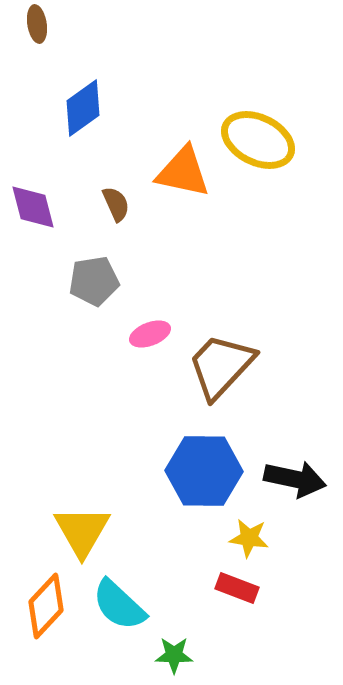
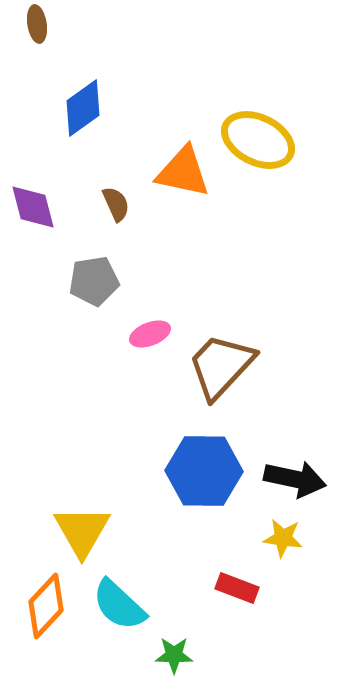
yellow star: moved 34 px right
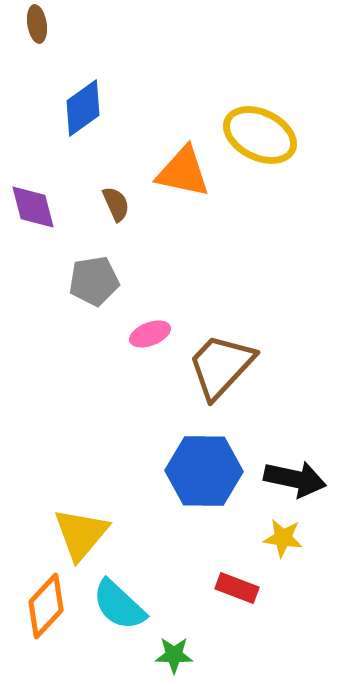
yellow ellipse: moved 2 px right, 5 px up
yellow triangle: moved 1 px left, 3 px down; rotated 10 degrees clockwise
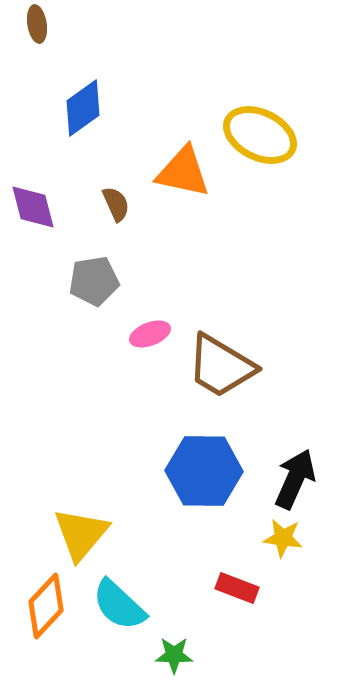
brown trapezoid: rotated 102 degrees counterclockwise
black arrow: rotated 78 degrees counterclockwise
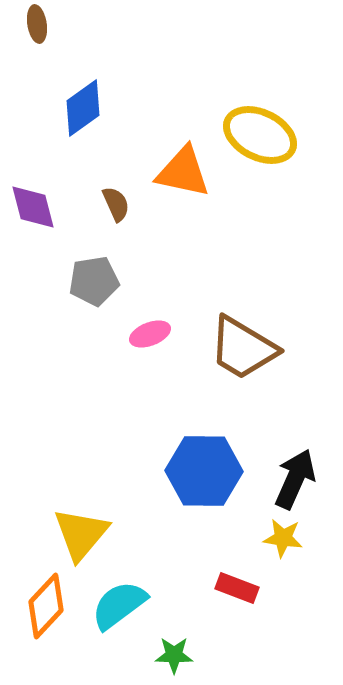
brown trapezoid: moved 22 px right, 18 px up
cyan semicircle: rotated 100 degrees clockwise
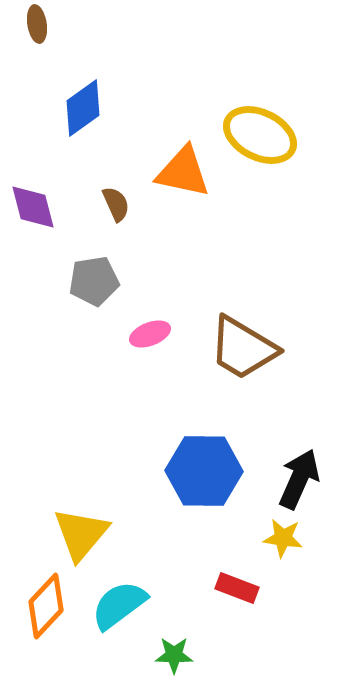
black arrow: moved 4 px right
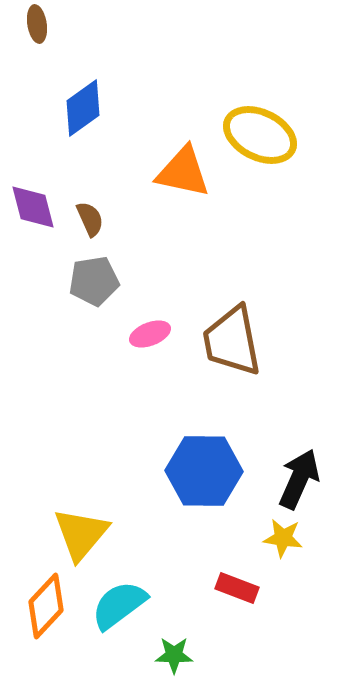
brown semicircle: moved 26 px left, 15 px down
brown trapezoid: moved 11 px left, 7 px up; rotated 48 degrees clockwise
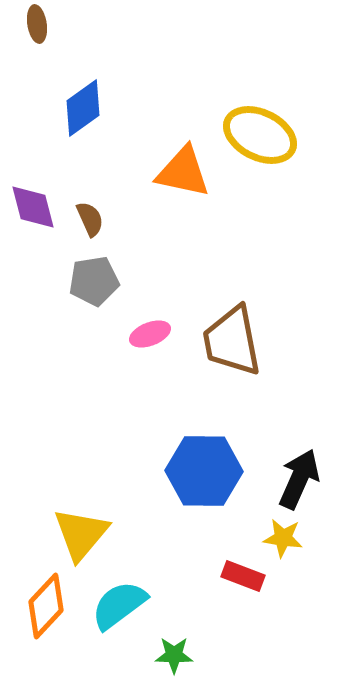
red rectangle: moved 6 px right, 12 px up
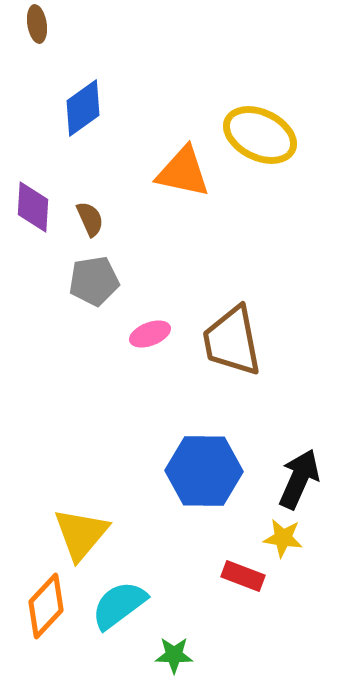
purple diamond: rotated 18 degrees clockwise
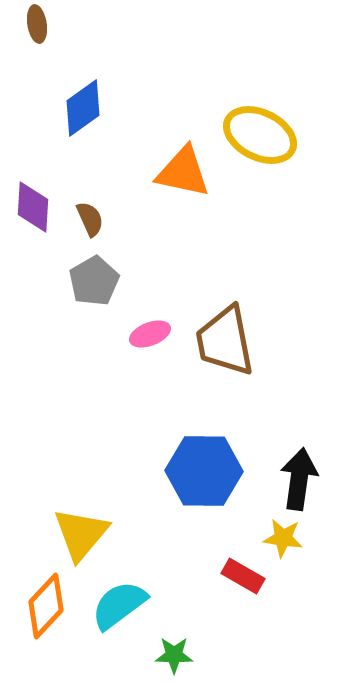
gray pentagon: rotated 21 degrees counterclockwise
brown trapezoid: moved 7 px left
black arrow: rotated 16 degrees counterclockwise
red rectangle: rotated 9 degrees clockwise
